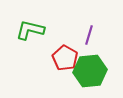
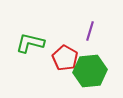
green L-shape: moved 13 px down
purple line: moved 1 px right, 4 px up
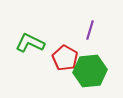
purple line: moved 1 px up
green L-shape: rotated 12 degrees clockwise
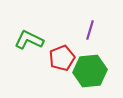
green L-shape: moved 1 px left, 3 px up
red pentagon: moved 3 px left; rotated 20 degrees clockwise
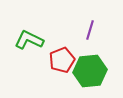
red pentagon: moved 2 px down
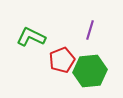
green L-shape: moved 2 px right, 3 px up
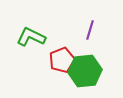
green hexagon: moved 5 px left
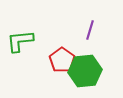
green L-shape: moved 11 px left, 4 px down; rotated 32 degrees counterclockwise
red pentagon: rotated 15 degrees counterclockwise
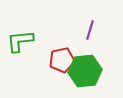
red pentagon: rotated 25 degrees clockwise
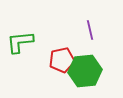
purple line: rotated 30 degrees counterclockwise
green L-shape: moved 1 px down
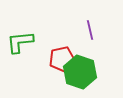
red pentagon: moved 1 px up
green hexagon: moved 5 px left, 1 px down; rotated 24 degrees clockwise
